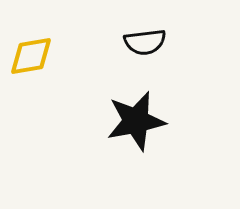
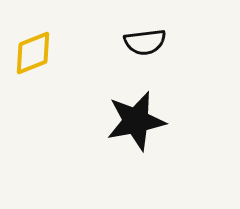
yellow diamond: moved 2 px right, 3 px up; rotated 12 degrees counterclockwise
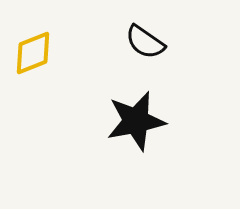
black semicircle: rotated 42 degrees clockwise
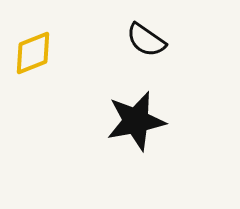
black semicircle: moved 1 px right, 2 px up
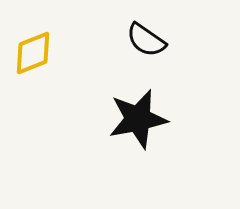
black star: moved 2 px right, 2 px up
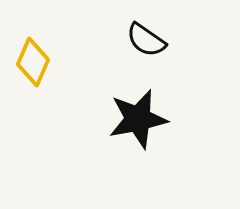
yellow diamond: moved 9 px down; rotated 45 degrees counterclockwise
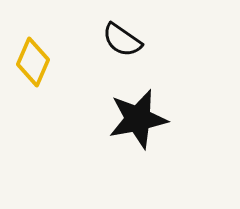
black semicircle: moved 24 px left
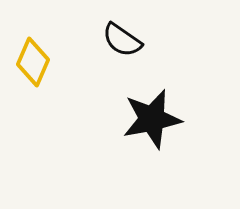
black star: moved 14 px right
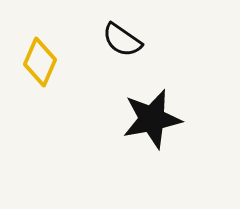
yellow diamond: moved 7 px right
